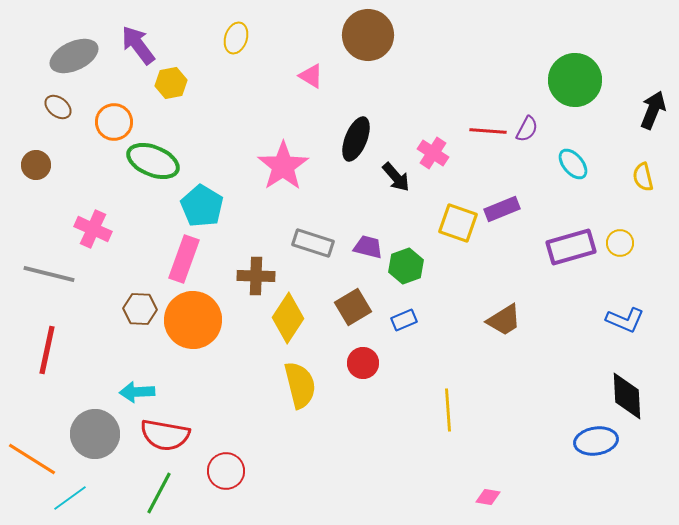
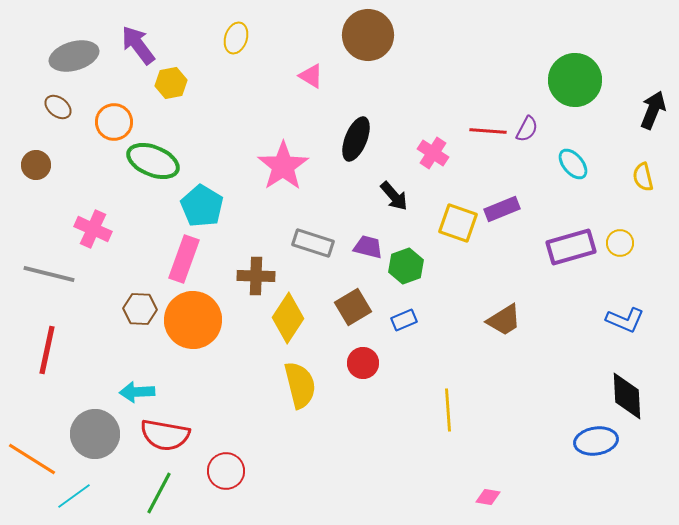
gray ellipse at (74, 56): rotated 9 degrees clockwise
black arrow at (396, 177): moved 2 px left, 19 px down
cyan line at (70, 498): moved 4 px right, 2 px up
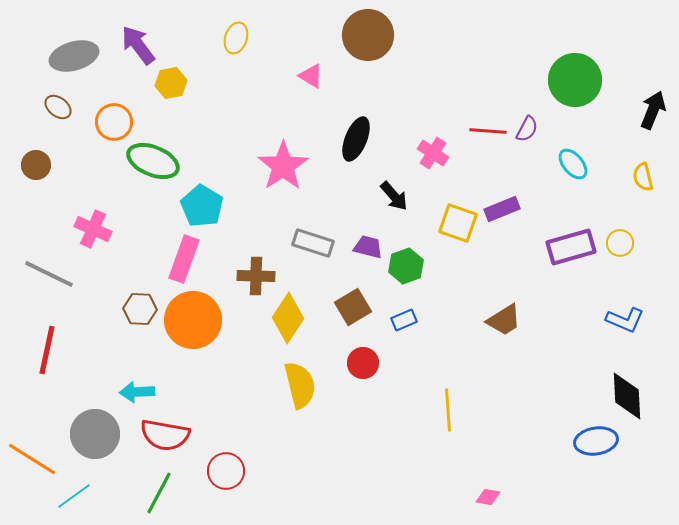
gray line at (49, 274): rotated 12 degrees clockwise
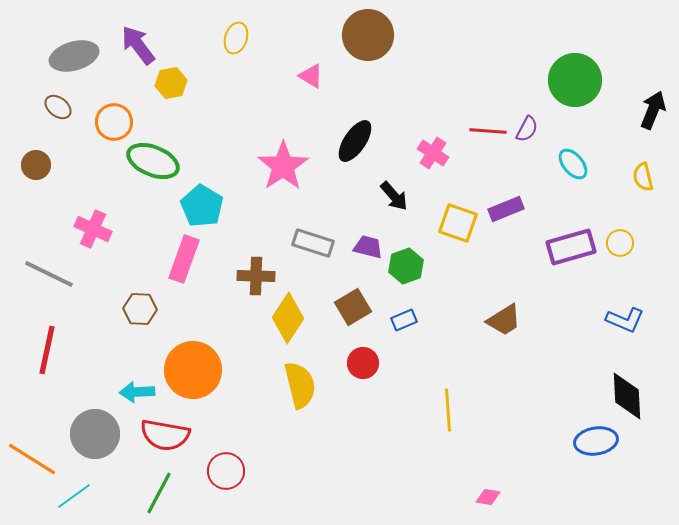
black ellipse at (356, 139): moved 1 px left, 2 px down; rotated 12 degrees clockwise
purple rectangle at (502, 209): moved 4 px right
orange circle at (193, 320): moved 50 px down
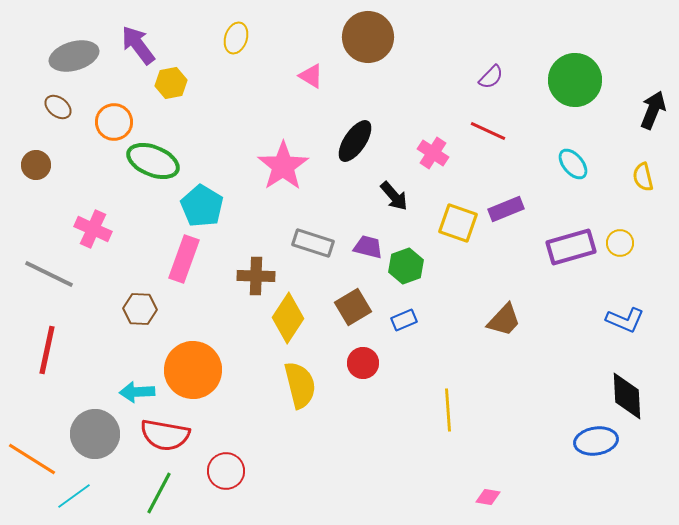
brown circle at (368, 35): moved 2 px down
purple semicircle at (527, 129): moved 36 px left, 52 px up; rotated 16 degrees clockwise
red line at (488, 131): rotated 21 degrees clockwise
brown trapezoid at (504, 320): rotated 15 degrees counterclockwise
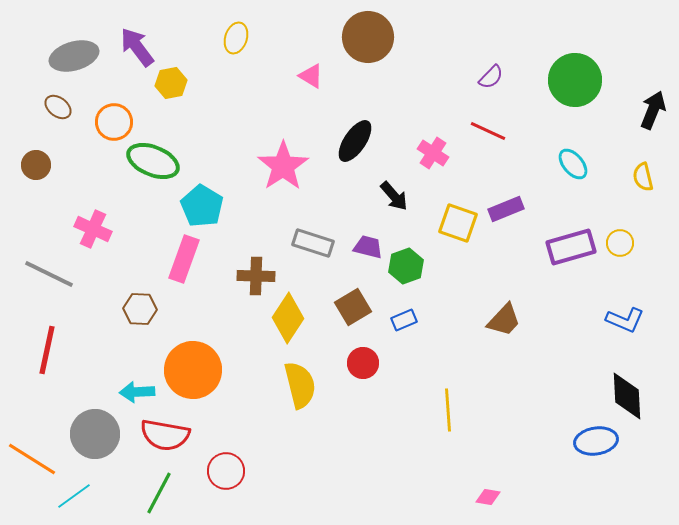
purple arrow at (138, 45): moved 1 px left, 2 px down
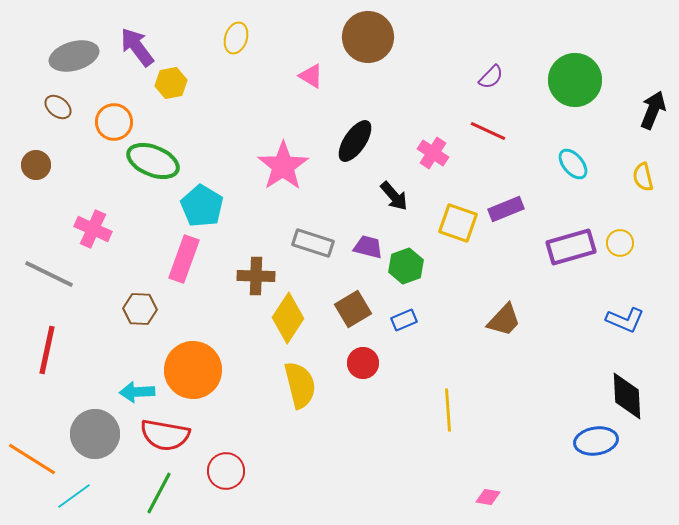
brown square at (353, 307): moved 2 px down
